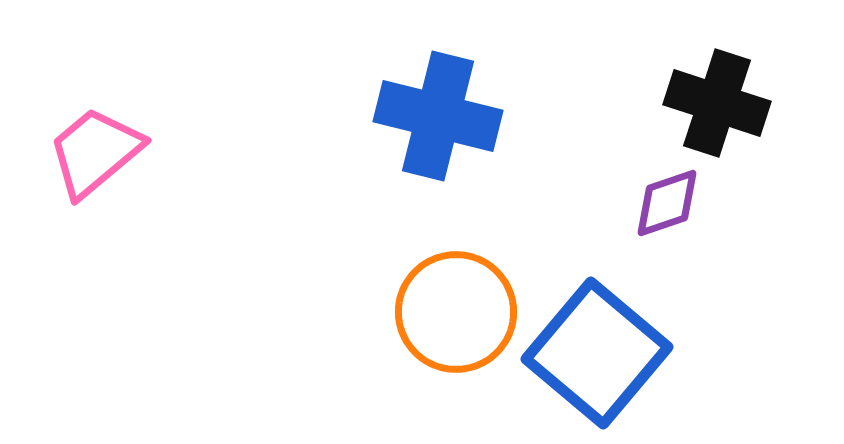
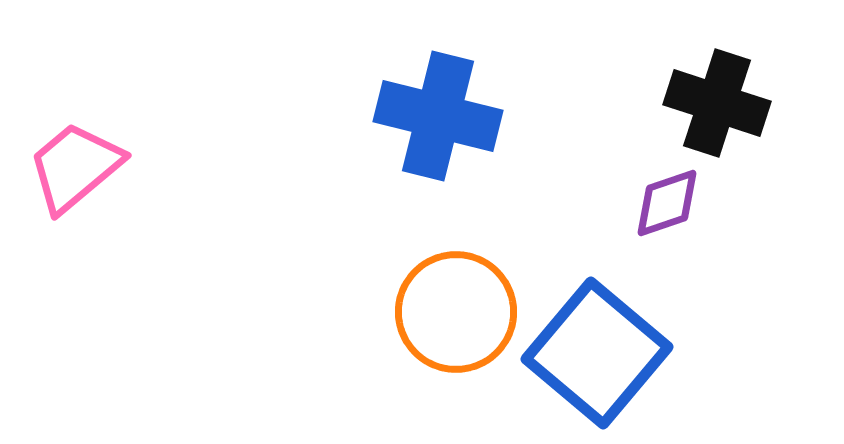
pink trapezoid: moved 20 px left, 15 px down
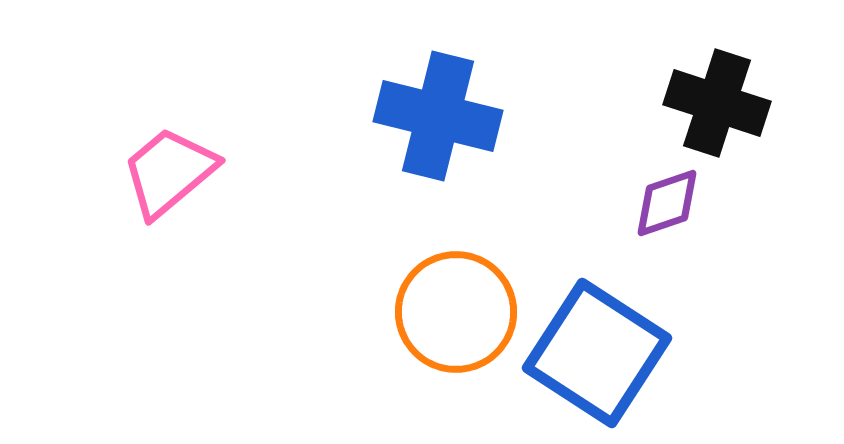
pink trapezoid: moved 94 px right, 5 px down
blue square: rotated 7 degrees counterclockwise
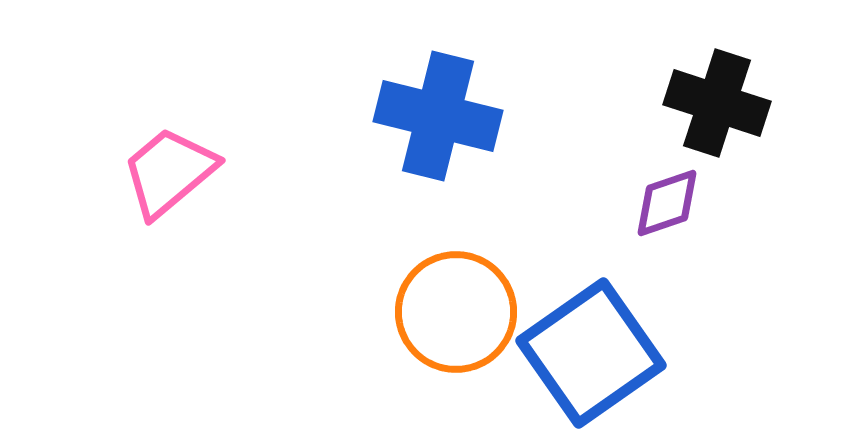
blue square: moved 6 px left; rotated 22 degrees clockwise
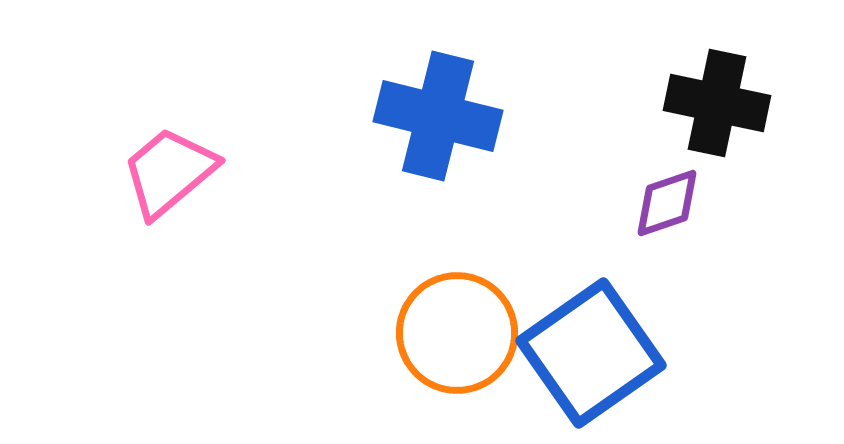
black cross: rotated 6 degrees counterclockwise
orange circle: moved 1 px right, 21 px down
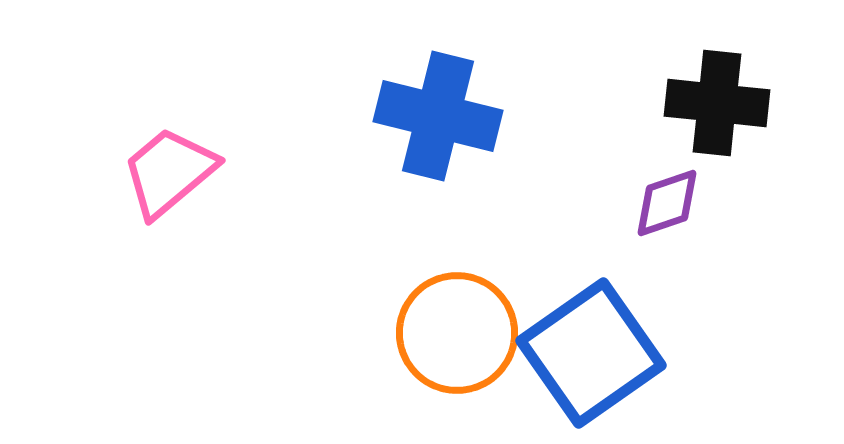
black cross: rotated 6 degrees counterclockwise
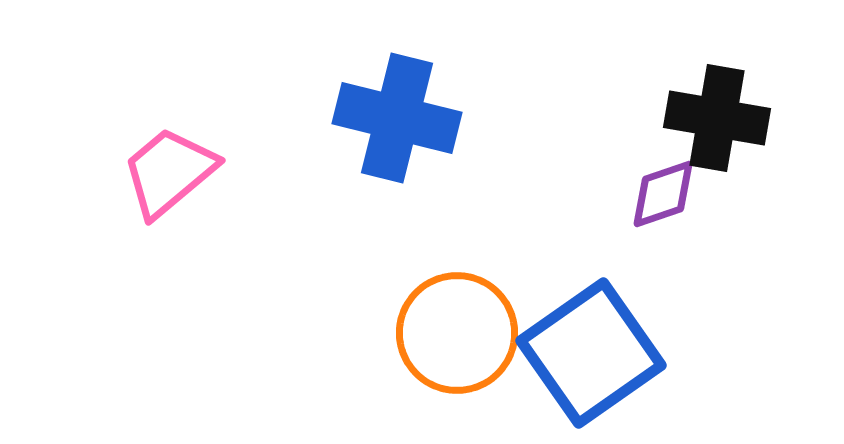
black cross: moved 15 px down; rotated 4 degrees clockwise
blue cross: moved 41 px left, 2 px down
purple diamond: moved 4 px left, 9 px up
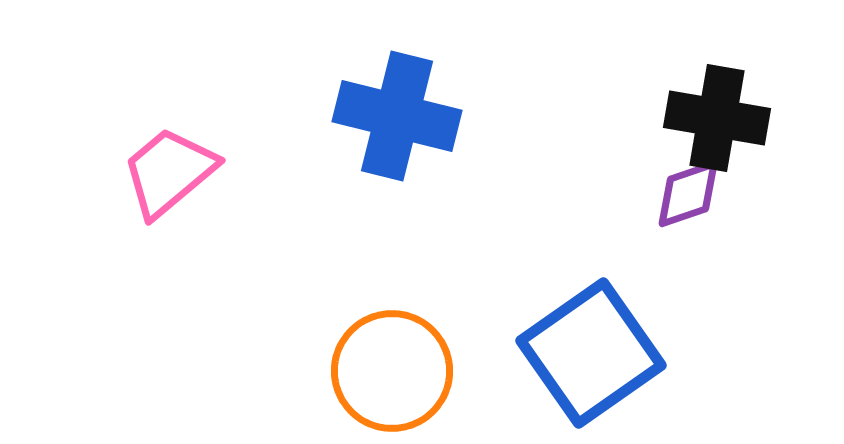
blue cross: moved 2 px up
purple diamond: moved 25 px right
orange circle: moved 65 px left, 38 px down
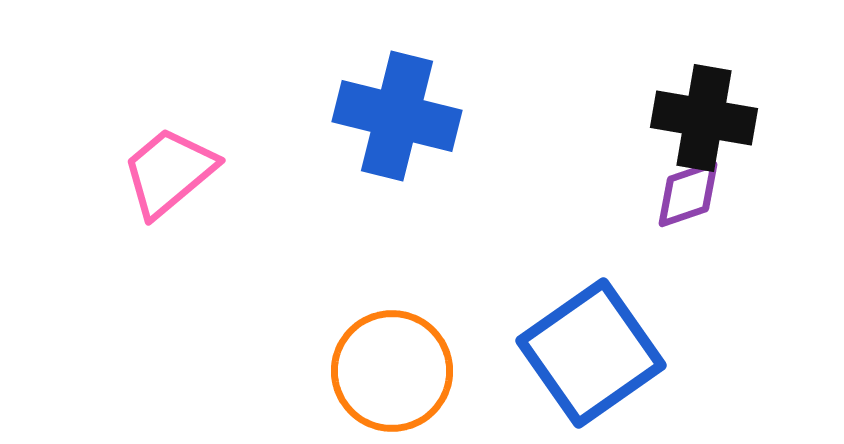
black cross: moved 13 px left
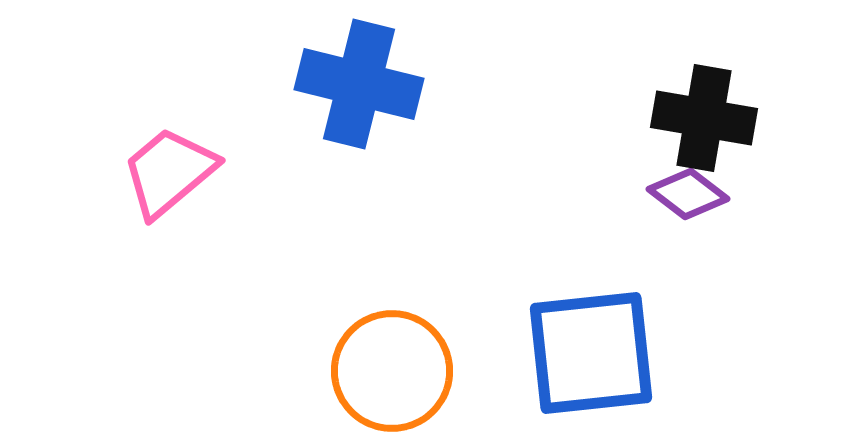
blue cross: moved 38 px left, 32 px up
purple diamond: rotated 56 degrees clockwise
blue square: rotated 29 degrees clockwise
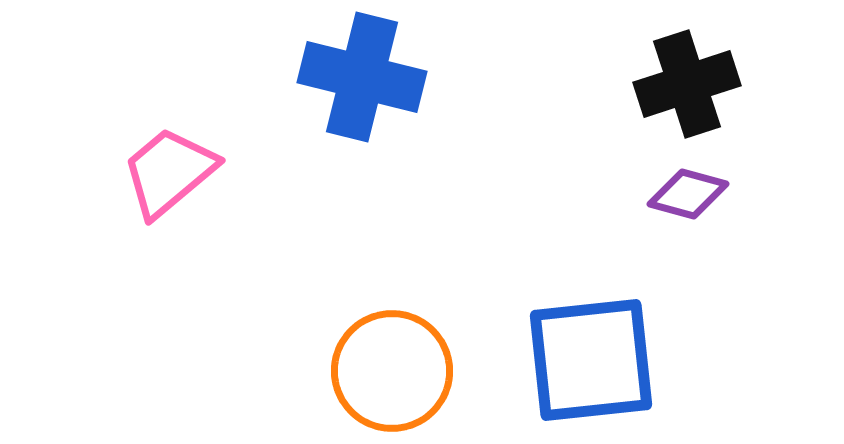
blue cross: moved 3 px right, 7 px up
black cross: moved 17 px left, 34 px up; rotated 28 degrees counterclockwise
purple diamond: rotated 22 degrees counterclockwise
blue square: moved 7 px down
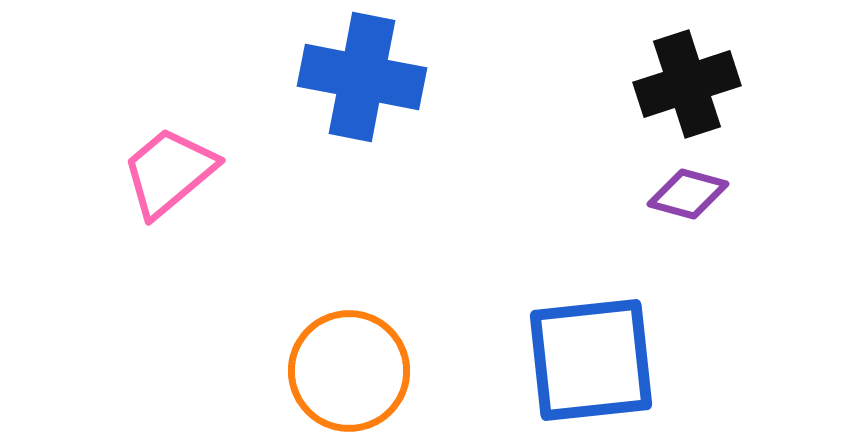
blue cross: rotated 3 degrees counterclockwise
orange circle: moved 43 px left
